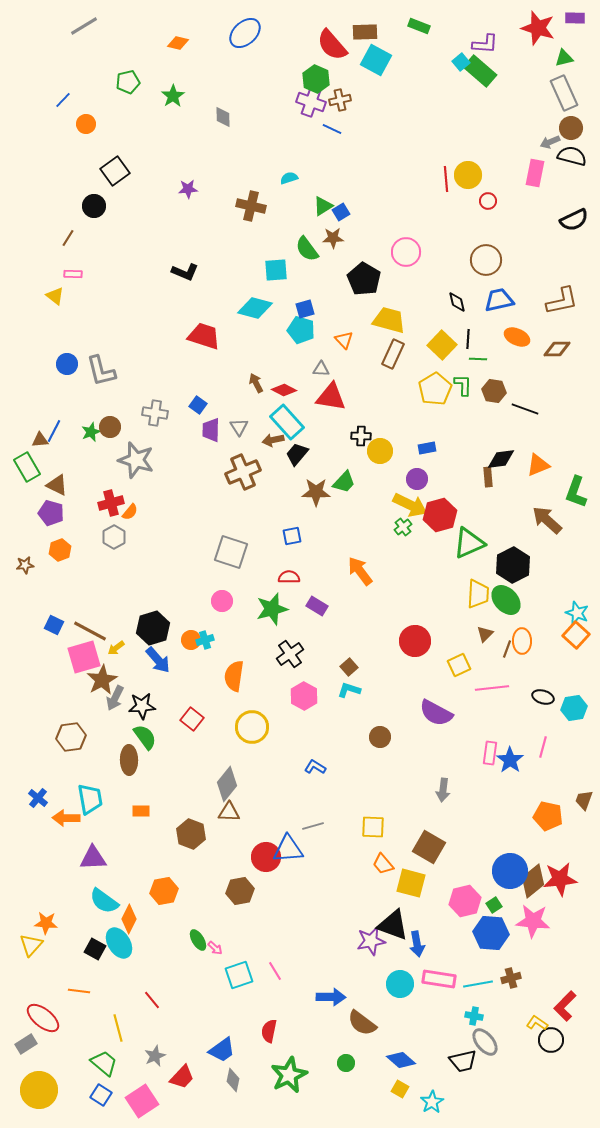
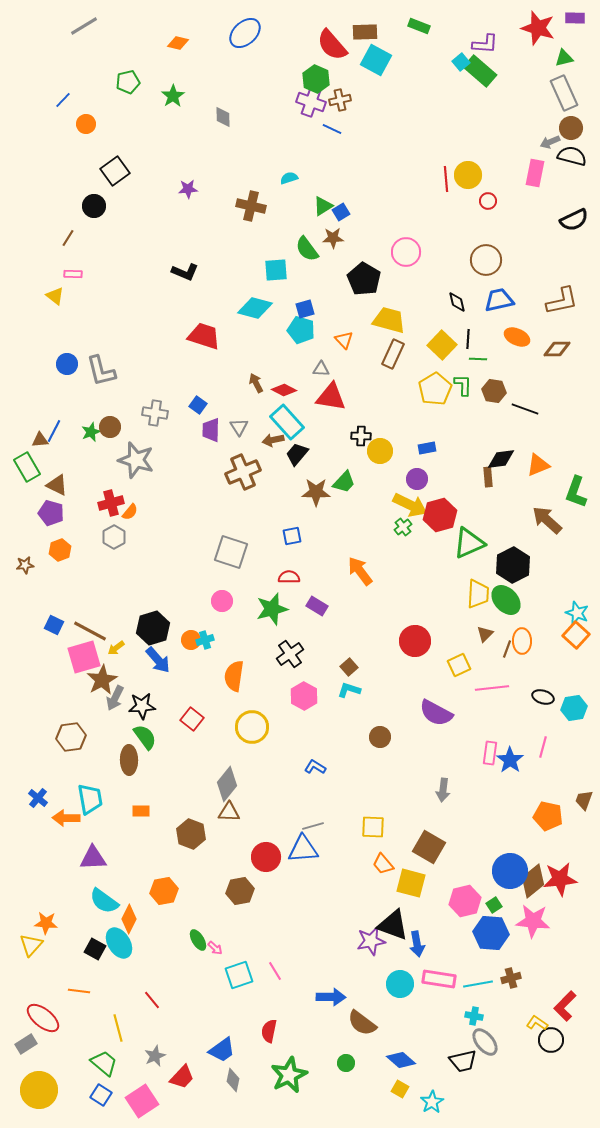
blue triangle at (288, 849): moved 15 px right
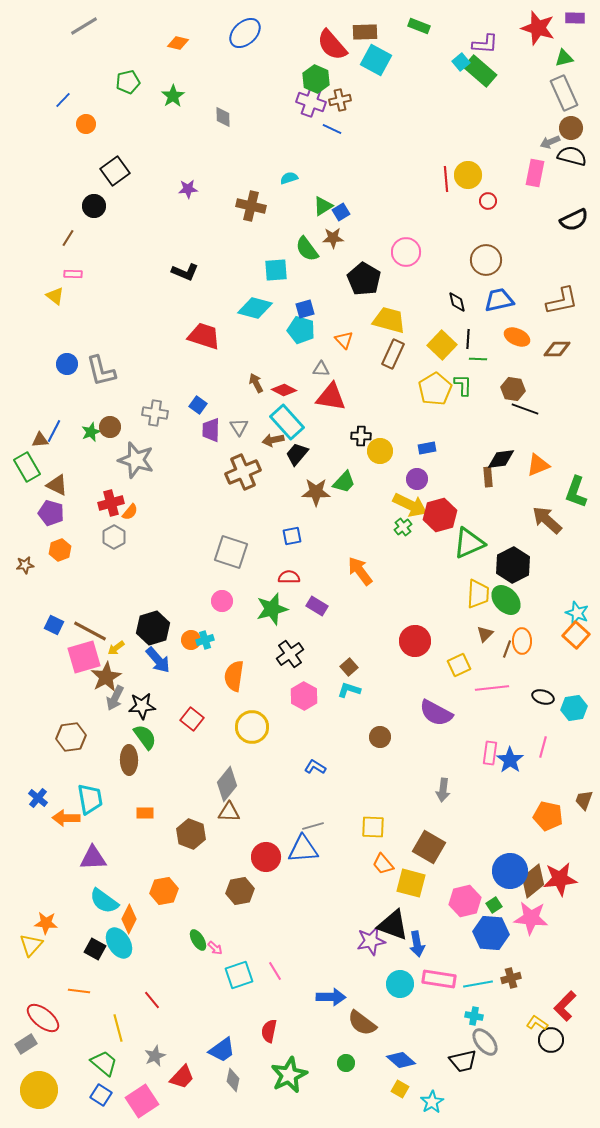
brown hexagon at (494, 391): moved 19 px right, 2 px up
brown star at (102, 680): moved 4 px right, 3 px up
orange rectangle at (141, 811): moved 4 px right, 2 px down
pink star at (533, 921): moved 2 px left, 3 px up
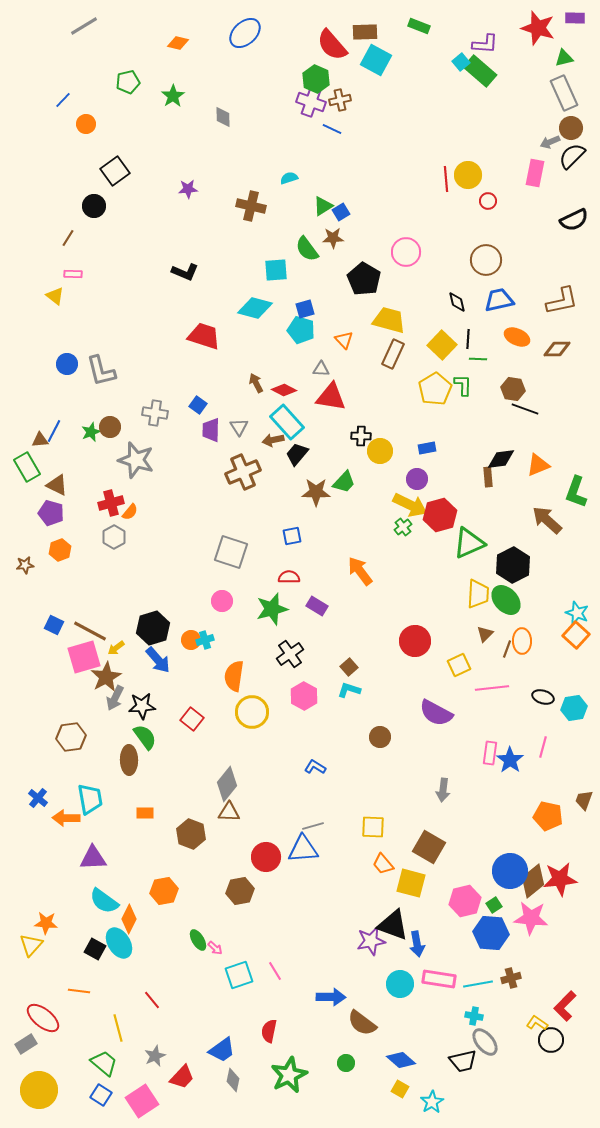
black semicircle at (572, 156): rotated 60 degrees counterclockwise
yellow circle at (252, 727): moved 15 px up
